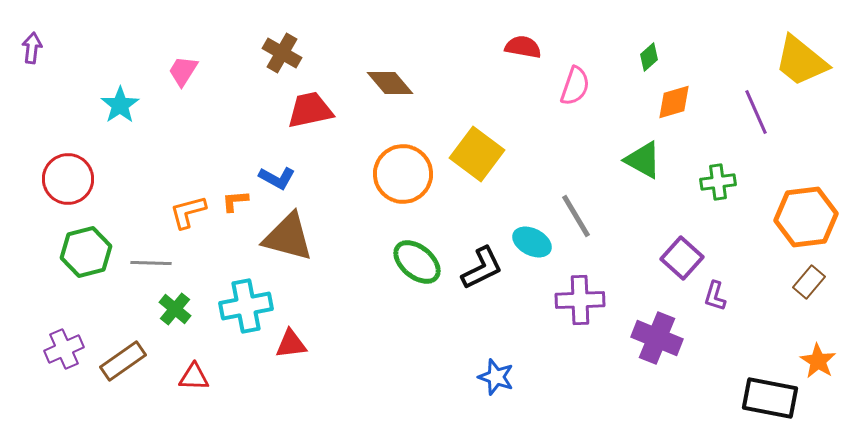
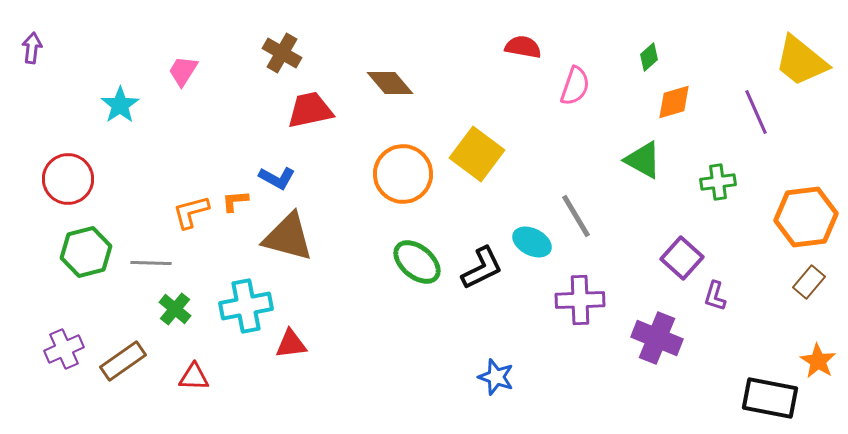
orange L-shape at (188, 212): moved 3 px right
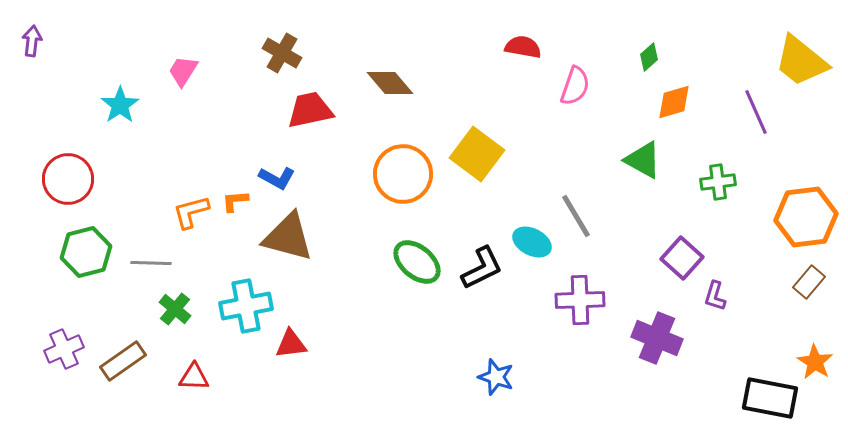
purple arrow at (32, 48): moved 7 px up
orange star at (818, 361): moved 3 px left, 1 px down
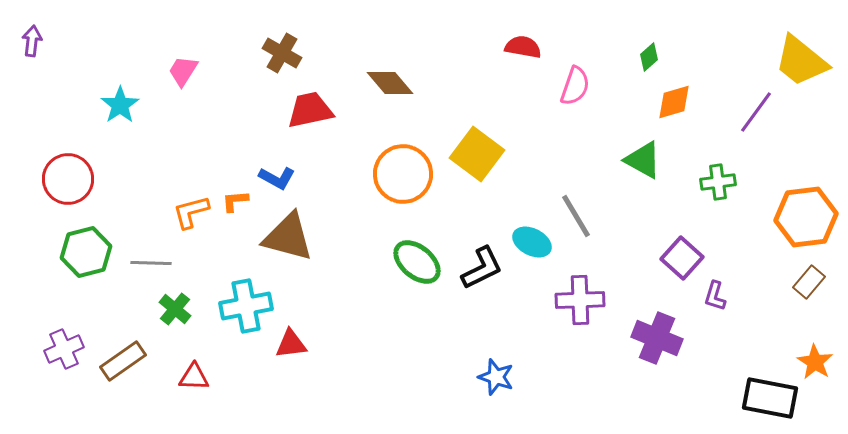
purple line at (756, 112): rotated 60 degrees clockwise
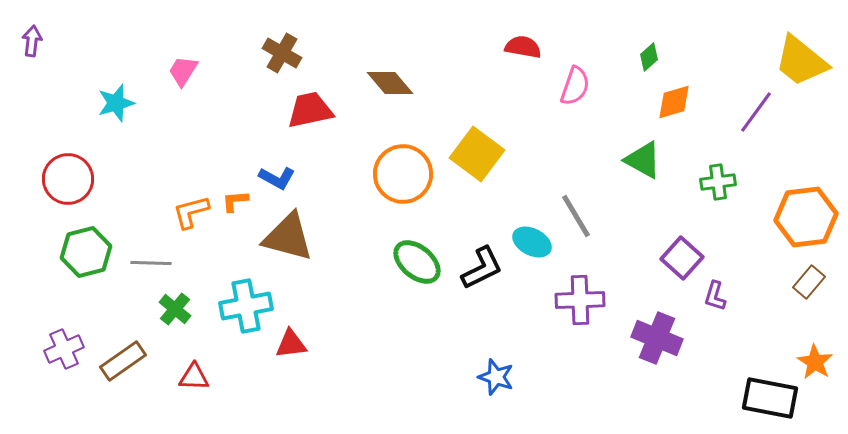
cyan star at (120, 105): moved 4 px left, 2 px up; rotated 18 degrees clockwise
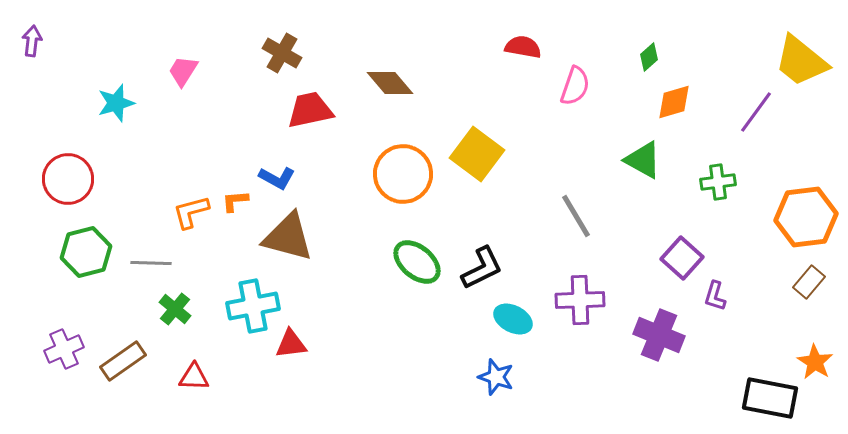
cyan ellipse at (532, 242): moved 19 px left, 77 px down
cyan cross at (246, 306): moved 7 px right
purple cross at (657, 338): moved 2 px right, 3 px up
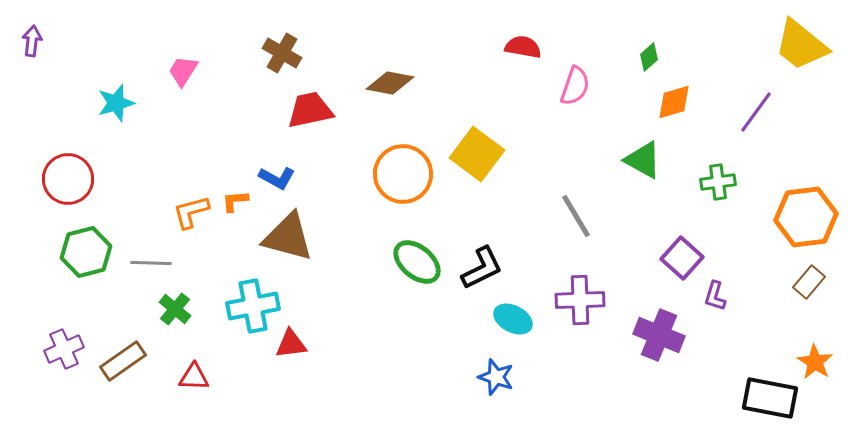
yellow trapezoid at (801, 61): moved 16 px up
brown diamond at (390, 83): rotated 39 degrees counterclockwise
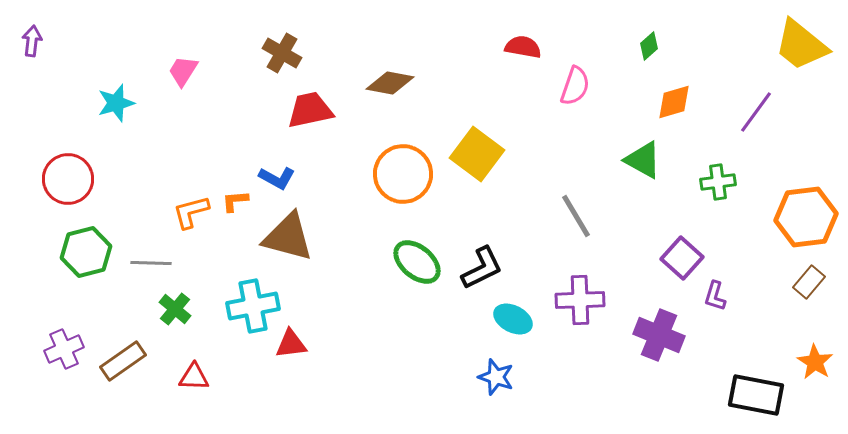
green diamond at (649, 57): moved 11 px up
black rectangle at (770, 398): moved 14 px left, 3 px up
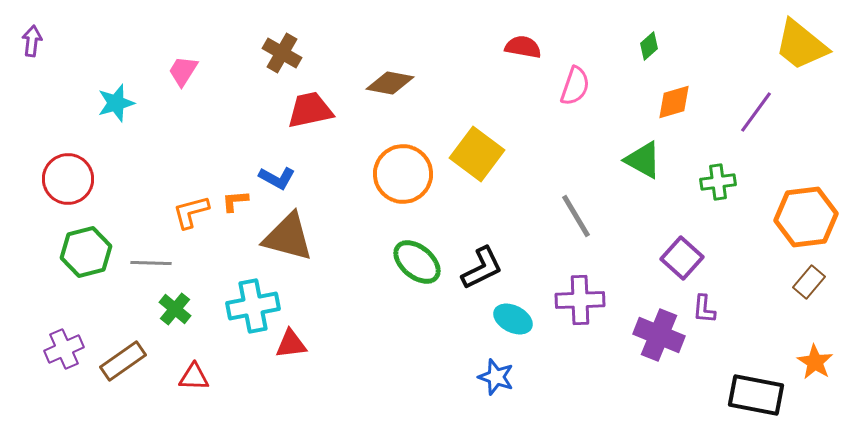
purple L-shape at (715, 296): moved 11 px left, 13 px down; rotated 12 degrees counterclockwise
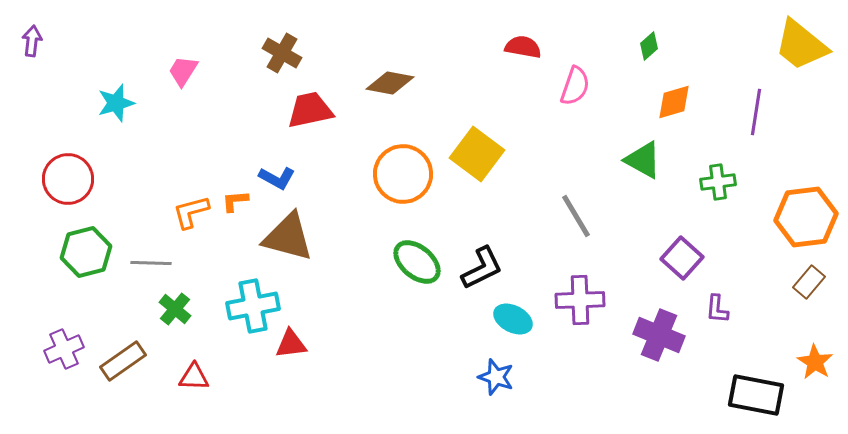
purple line at (756, 112): rotated 27 degrees counterclockwise
purple L-shape at (704, 309): moved 13 px right
